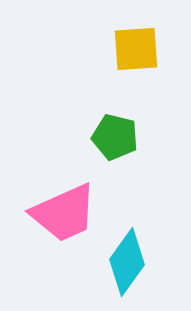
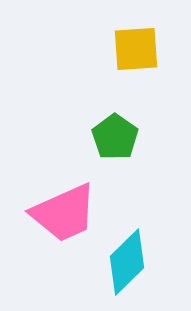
green pentagon: rotated 21 degrees clockwise
cyan diamond: rotated 10 degrees clockwise
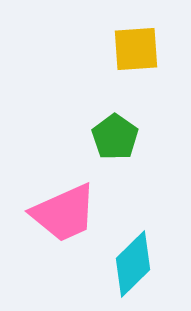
cyan diamond: moved 6 px right, 2 px down
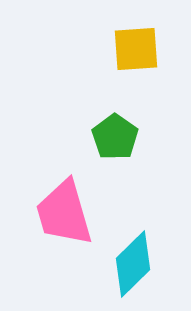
pink trapezoid: rotated 98 degrees clockwise
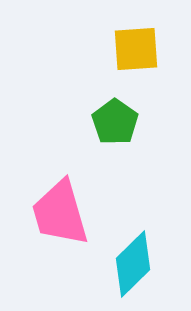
green pentagon: moved 15 px up
pink trapezoid: moved 4 px left
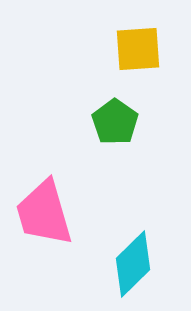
yellow square: moved 2 px right
pink trapezoid: moved 16 px left
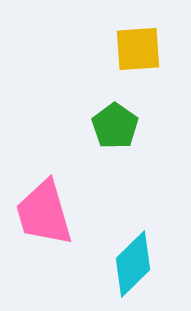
green pentagon: moved 4 px down
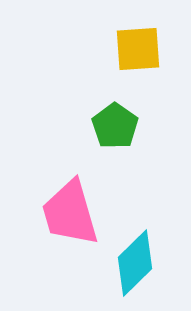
pink trapezoid: moved 26 px right
cyan diamond: moved 2 px right, 1 px up
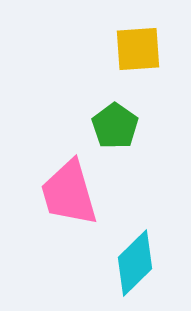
pink trapezoid: moved 1 px left, 20 px up
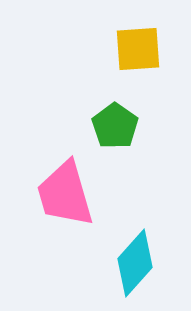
pink trapezoid: moved 4 px left, 1 px down
cyan diamond: rotated 4 degrees counterclockwise
